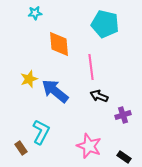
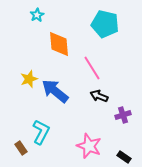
cyan star: moved 2 px right, 2 px down; rotated 24 degrees counterclockwise
pink line: moved 1 px right, 1 px down; rotated 25 degrees counterclockwise
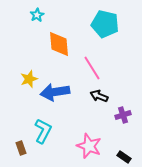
blue arrow: moved 1 px down; rotated 48 degrees counterclockwise
cyan L-shape: moved 2 px right, 1 px up
brown rectangle: rotated 16 degrees clockwise
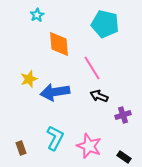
cyan L-shape: moved 12 px right, 7 px down
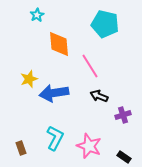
pink line: moved 2 px left, 2 px up
blue arrow: moved 1 px left, 1 px down
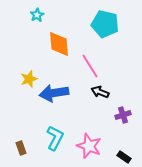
black arrow: moved 1 px right, 4 px up
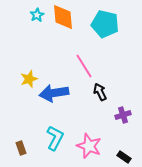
orange diamond: moved 4 px right, 27 px up
pink line: moved 6 px left
black arrow: rotated 42 degrees clockwise
